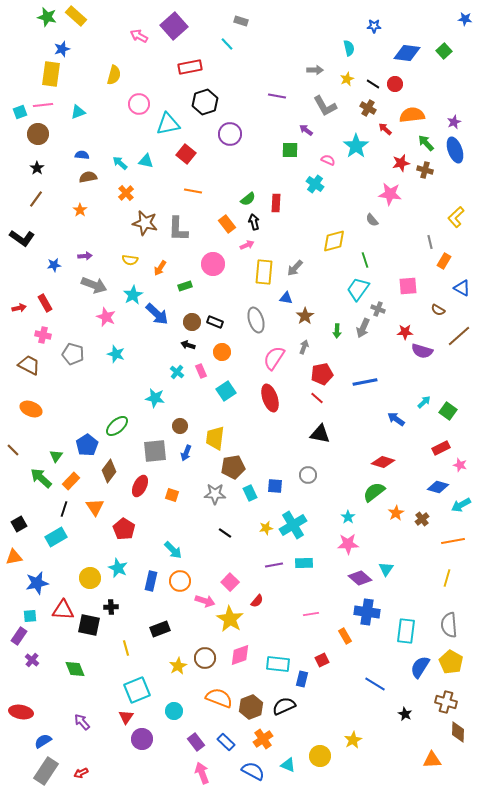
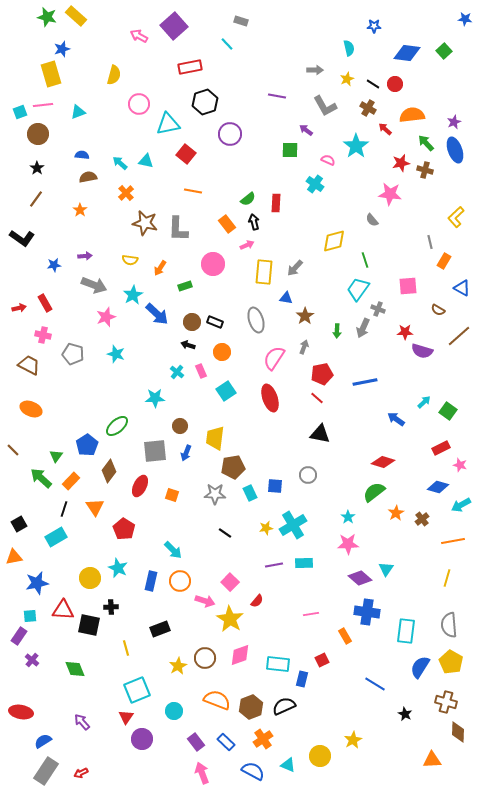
yellow rectangle at (51, 74): rotated 25 degrees counterclockwise
pink star at (106, 317): rotated 30 degrees clockwise
cyan star at (155, 398): rotated 12 degrees counterclockwise
orange semicircle at (219, 698): moved 2 px left, 2 px down
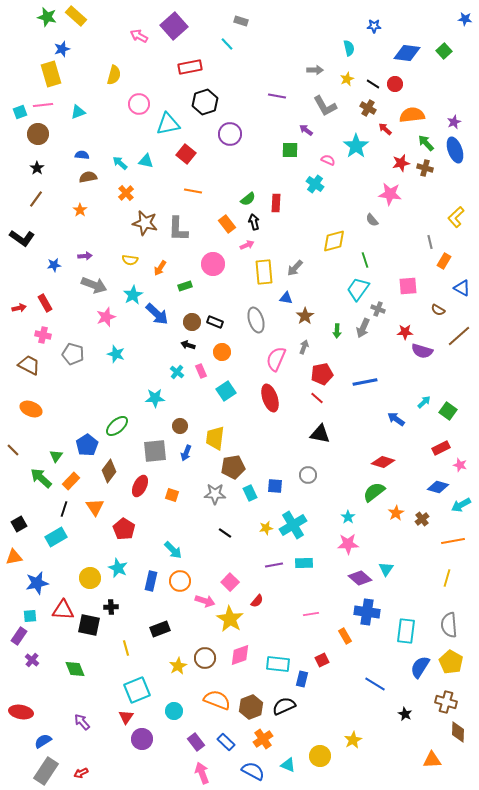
brown cross at (425, 170): moved 2 px up
yellow rectangle at (264, 272): rotated 10 degrees counterclockwise
pink semicircle at (274, 358): moved 2 px right, 1 px down; rotated 10 degrees counterclockwise
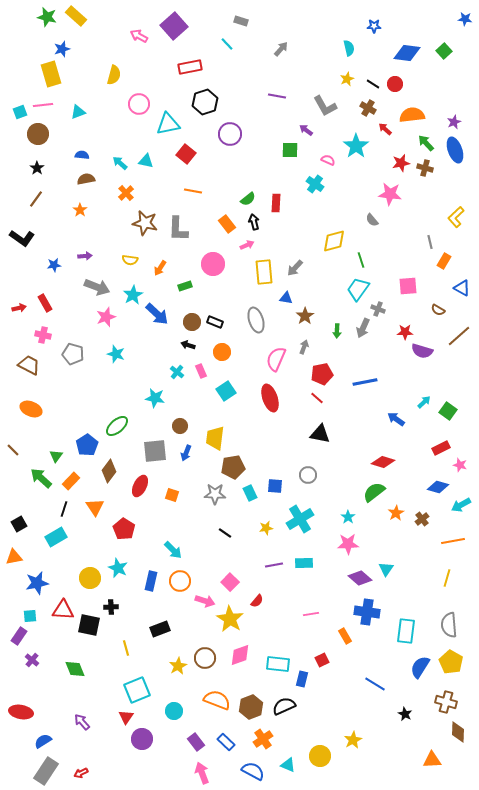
gray arrow at (315, 70): moved 34 px left, 21 px up; rotated 49 degrees counterclockwise
brown semicircle at (88, 177): moved 2 px left, 2 px down
green line at (365, 260): moved 4 px left
gray arrow at (94, 285): moved 3 px right, 2 px down
cyan star at (155, 398): rotated 12 degrees clockwise
cyan cross at (293, 525): moved 7 px right, 6 px up
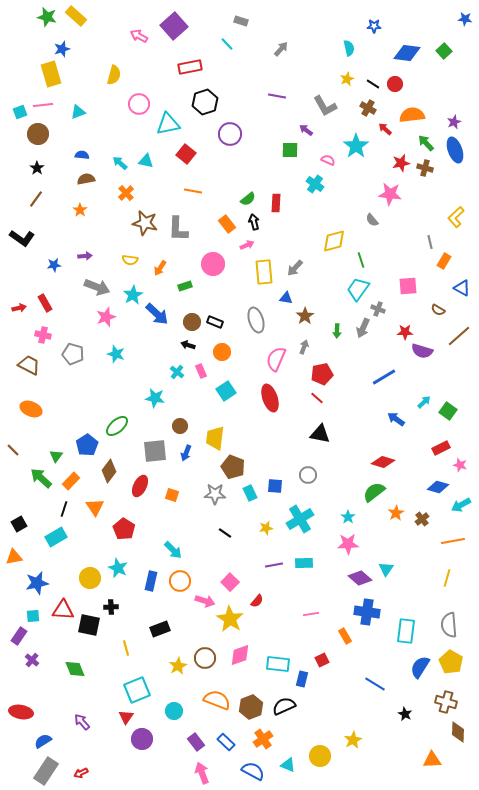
blue line at (365, 382): moved 19 px right, 5 px up; rotated 20 degrees counterclockwise
brown pentagon at (233, 467): rotated 30 degrees clockwise
cyan square at (30, 616): moved 3 px right
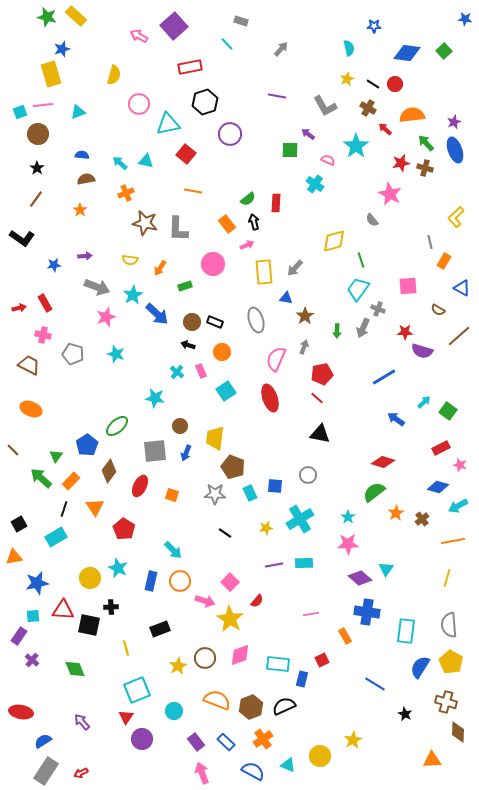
purple arrow at (306, 130): moved 2 px right, 4 px down
orange cross at (126, 193): rotated 21 degrees clockwise
pink star at (390, 194): rotated 20 degrees clockwise
cyan arrow at (461, 505): moved 3 px left, 1 px down
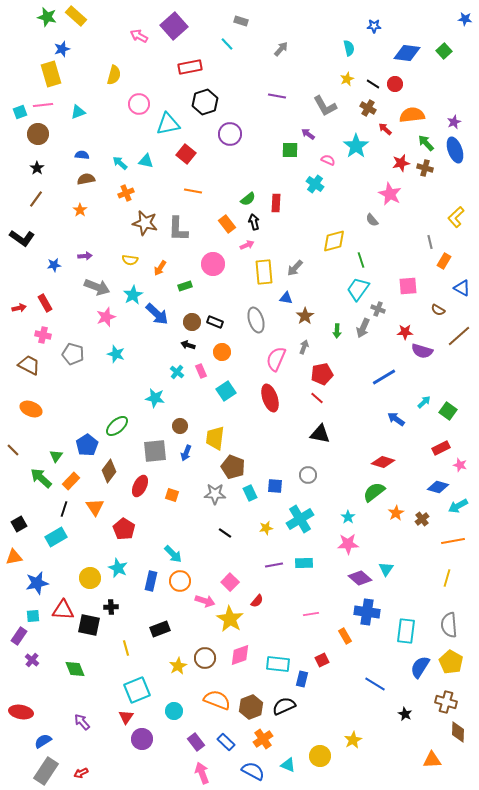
cyan arrow at (173, 550): moved 4 px down
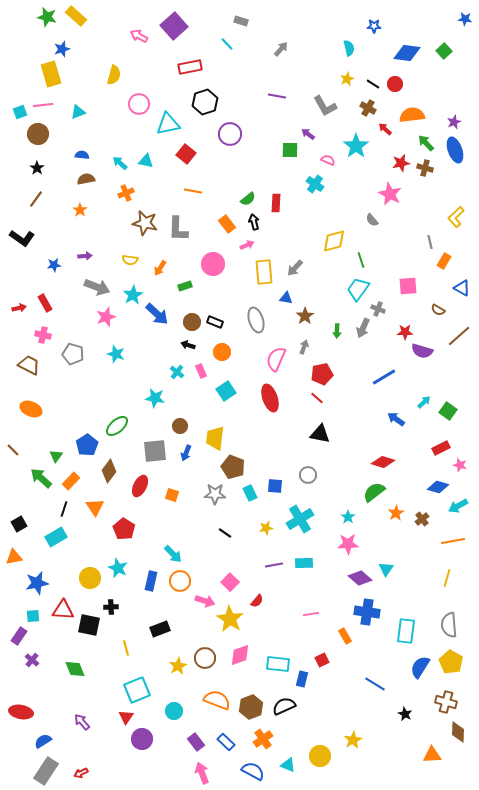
orange triangle at (432, 760): moved 5 px up
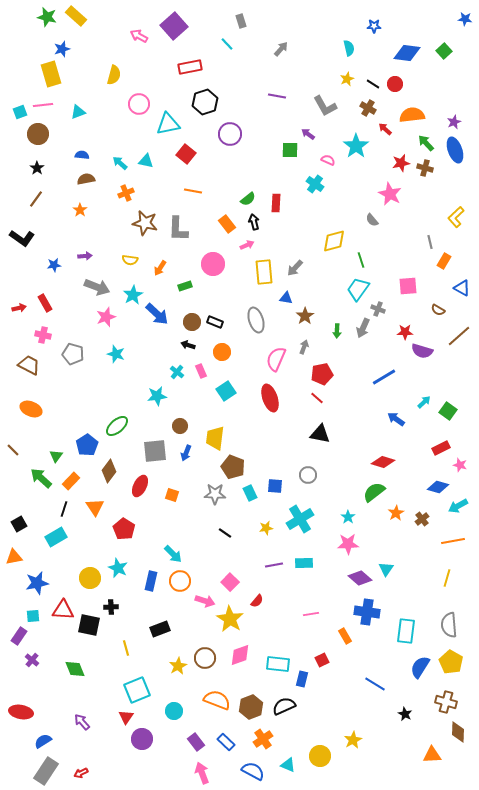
gray rectangle at (241, 21): rotated 56 degrees clockwise
cyan star at (155, 398): moved 2 px right, 2 px up; rotated 18 degrees counterclockwise
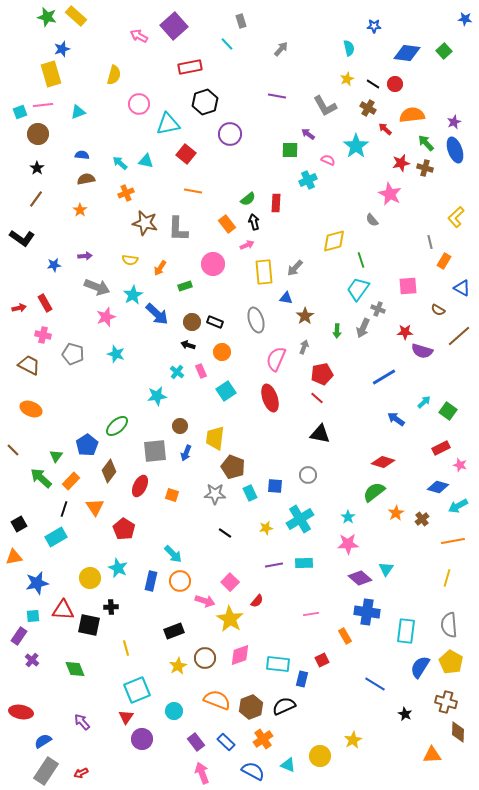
cyan cross at (315, 184): moved 7 px left, 4 px up; rotated 30 degrees clockwise
black rectangle at (160, 629): moved 14 px right, 2 px down
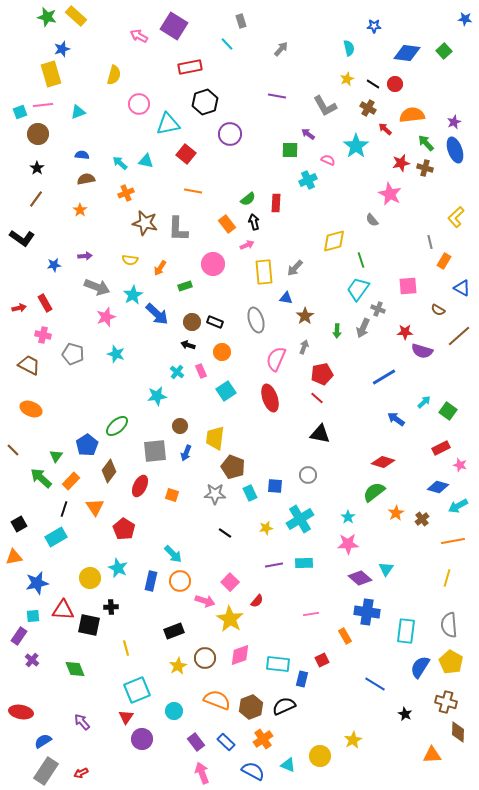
purple square at (174, 26): rotated 16 degrees counterclockwise
